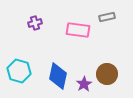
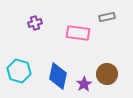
pink rectangle: moved 3 px down
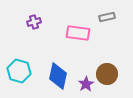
purple cross: moved 1 px left, 1 px up
purple star: moved 2 px right
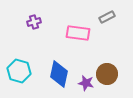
gray rectangle: rotated 14 degrees counterclockwise
blue diamond: moved 1 px right, 2 px up
purple star: moved 1 px up; rotated 28 degrees counterclockwise
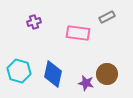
blue diamond: moved 6 px left
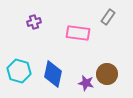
gray rectangle: moved 1 px right; rotated 28 degrees counterclockwise
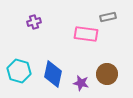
gray rectangle: rotated 42 degrees clockwise
pink rectangle: moved 8 px right, 1 px down
purple star: moved 5 px left
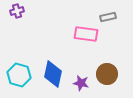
purple cross: moved 17 px left, 11 px up
cyan hexagon: moved 4 px down
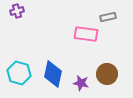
cyan hexagon: moved 2 px up
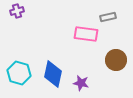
brown circle: moved 9 px right, 14 px up
